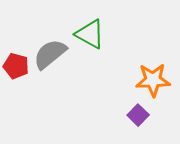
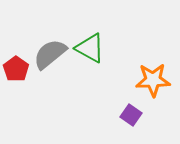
green triangle: moved 14 px down
red pentagon: moved 3 px down; rotated 20 degrees clockwise
purple square: moved 7 px left; rotated 10 degrees counterclockwise
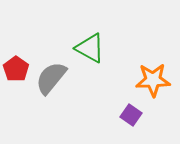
gray semicircle: moved 1 px right, 24 px down; rotated 12 degrees counterclockwise
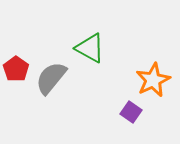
orange star: rotated 24 degrees counterclockwise
purple square: moved 3 px up
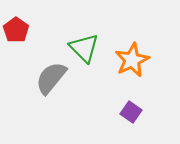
green triangle: moved 6 px left; rotated 16 degrees clockwise
red pentagon: moved 39 px up
orange star: moved 21 px left, 20 px up
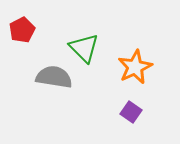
red pentagon: moved 6 px right; rotated 10 degrees clockwise
orange star: moved 3 px right, 7 px down
gray semicircle: moved 3 px right, 1 px up; rotated 60 degrees clockwise
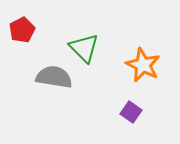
orange star: moved 8 px right, 2 px up; rotated 20 degrees counterclockwise
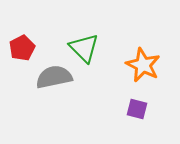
red pentagon: moved 18 px down
gray semicircle: rotated 21 degrees counterclockwise
purple square: moved 6 px right, 3 px up; rotated 20 degrees counterclockwise
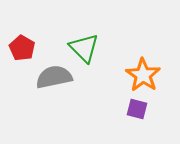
red pentagon: rotated 15 degrees counterclockwise
orange star: moved 10 px down; rotated 8 degrees clockwise
